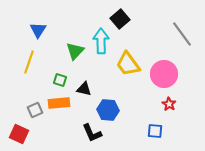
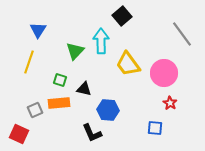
black square: moved 2 px right, 3 px up
pink circle: moved 1 px up
red star: moved 1 px right, 1 px up
blue square: moved 3 px up
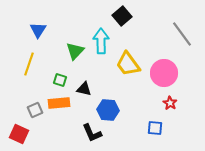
yellow line: moved 2 px down
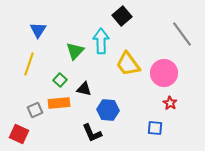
green square: rotated 24 degrees clockwise
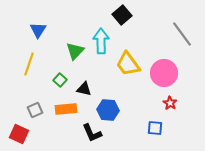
black square: moved 1 px up
orange rectangle: moved 7 px right, 6 px down
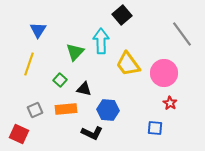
green triangle: moved 1 px down
black L-shape: rotated 40 degrees counterclockwise
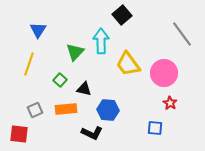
red square: rotated 18 degrees counterclockwise
